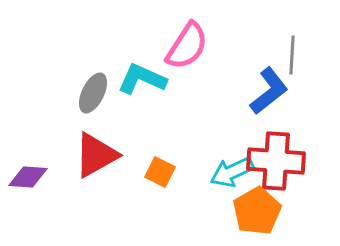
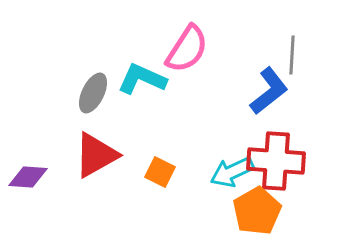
pink semicircle: moved 3 px down
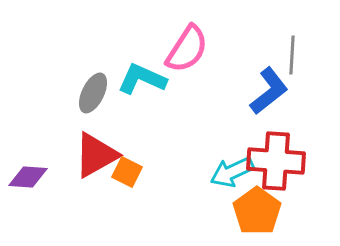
orange square: moved 33 px left
orange pentagon: rotated 6 degrees counterclockwise
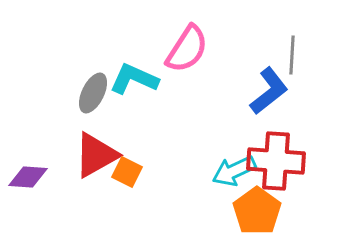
cyan L-shape: moved 8 px left
cyan arrow: moved 2 px right, 1 px up
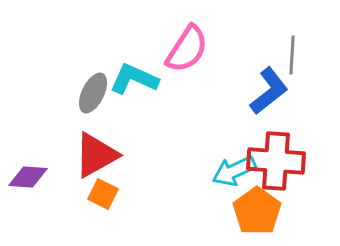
orange square: moved 24 px left, 22 px down
